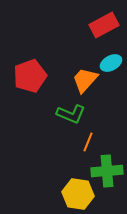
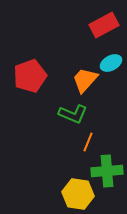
green L-shape: moved 2 px right
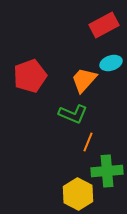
cyan ellipse: rotated 10 degrees clockwise
orange trapezoid: moved 1 px left
yellow hexagon: rotated 20 degrees clockwise
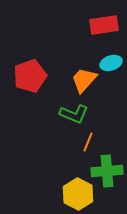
red rectangle: rotated 20 degrees clockwise
green L-shape: moved 1 px right
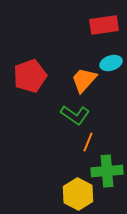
green L-shape: moved 1 px right, 1 px down; rotated 12 degrees clockwise
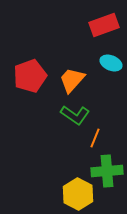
red rectangle: rotated 12 degrees counterclockwise
cyan ellipse: rotated 40 degrees clockwise
orange trapezoid: moved 12 px left
orange line: moved 7 px right, 4 px up
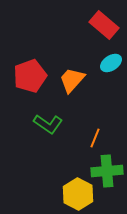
red rectangle: rotated 60 degrees clockwise
cyan ellipse: rotated 55 degrees counterclockwise
green L-shape: moved 27 px left, 9 px down
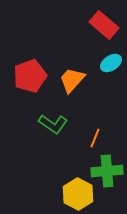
green L-shape: moved 5 px right
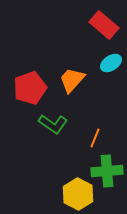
red pentagon: moved 12 px down
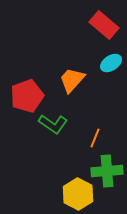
red pentagon: moved 3 px left, 8 px down
